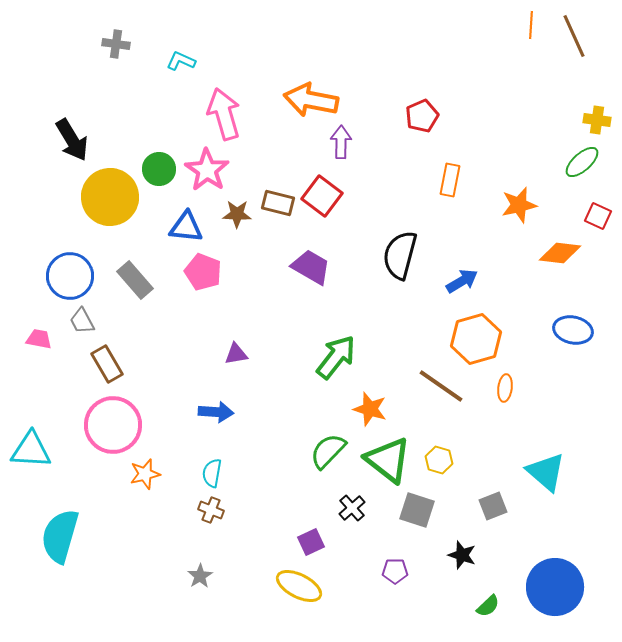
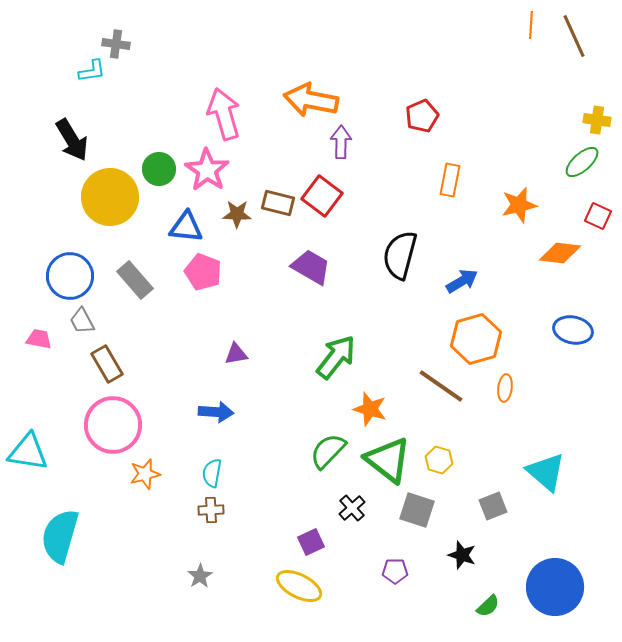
cyan L-shape at (181, 61): moved 89 px left, 10 px down; rotated 148 degrees clockwise
cyan triangle at (31, 450): moved 3 px left, 2 px down; rotated 6 degrees clockwise
brown cross at (211, 510): rotated 25 degrees counterclockwise
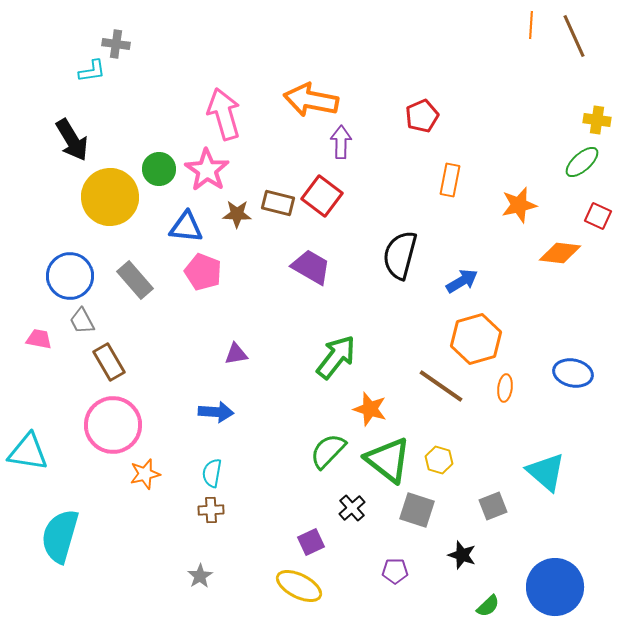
blue ellipse at (573, 330): moved 43 px down
brown rectangle at (107, 364): moved 2 px right, 2 px up
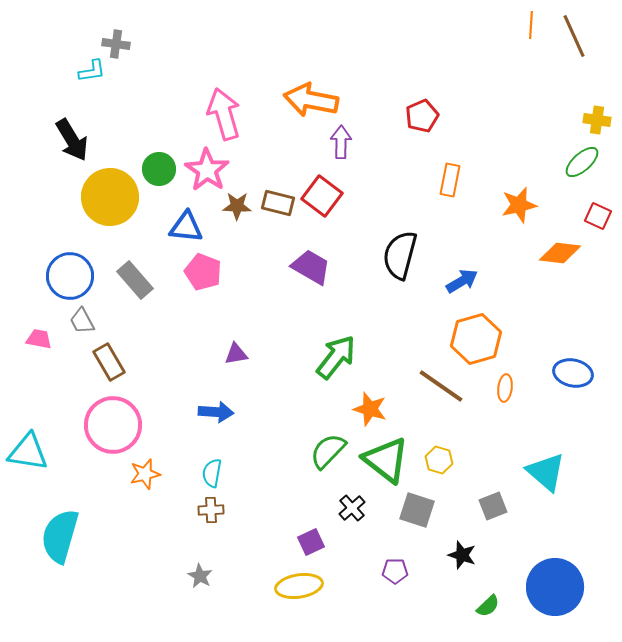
brown star at (237, 214): moved 8 px up
green triangle at (388, 460): moved 2 px left
gray star at (200, 576): rotated 10 degrees counterclockwise
yellow ellipse at (299, 586): rotated 36 degrees counterclockwise
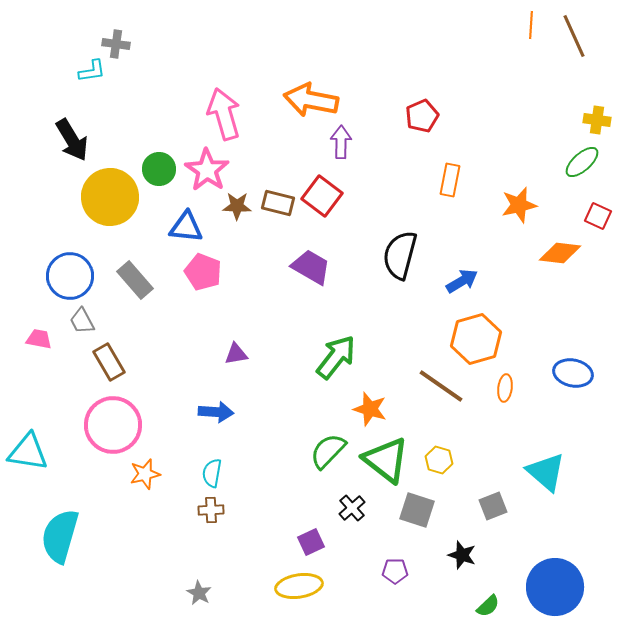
gray star at (200, 576): moved 1 px left, 17 px down
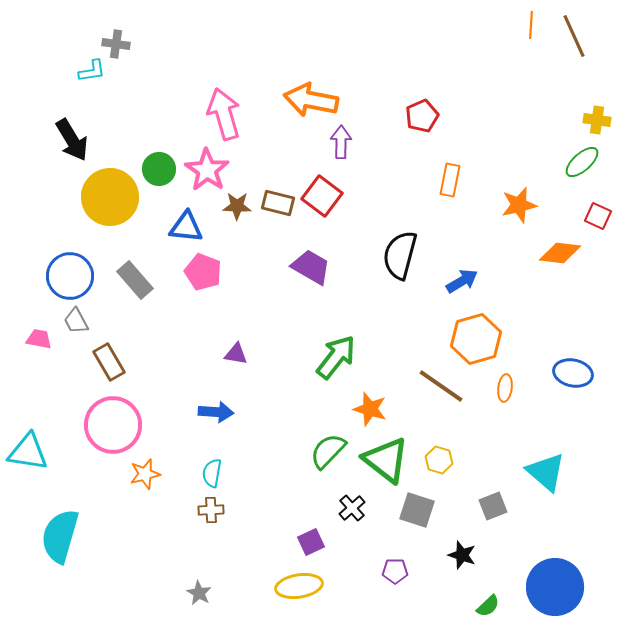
gray trapezoid at (82, 321): moved 6 px left
purple triangle at (236, 354): rotated 20 degrees clockwise
